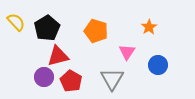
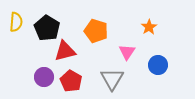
yellow semicircle: rotated 48 degrees clockwise
black pentagon: rotated 10 degrees counterclockwise
red triangle: moved 7 px right, 5 px up
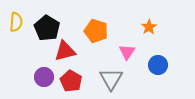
gray triangle: moved 1 px left
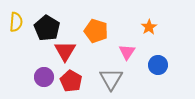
red triangle: rotated 45 degrees counterclockwise
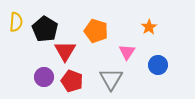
black pentagon: moved 2 px left, 1 px down
red pentagon: moved 1 px right; rotated 10 degrees counterclockwise
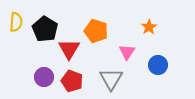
red triangle: moved 4 px right, 2 px up
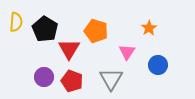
orange star: moved 1 px down
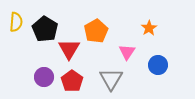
orange pentagon: rotated 25 degrees clockwise
red pentagon: rotated 15 degrees clockwise
